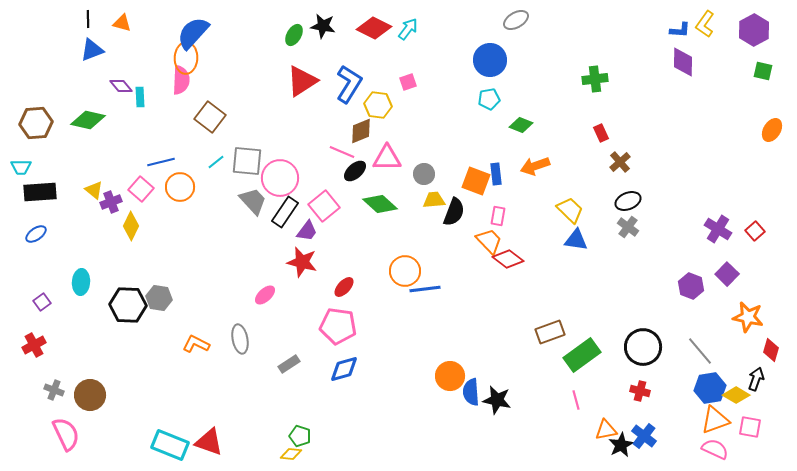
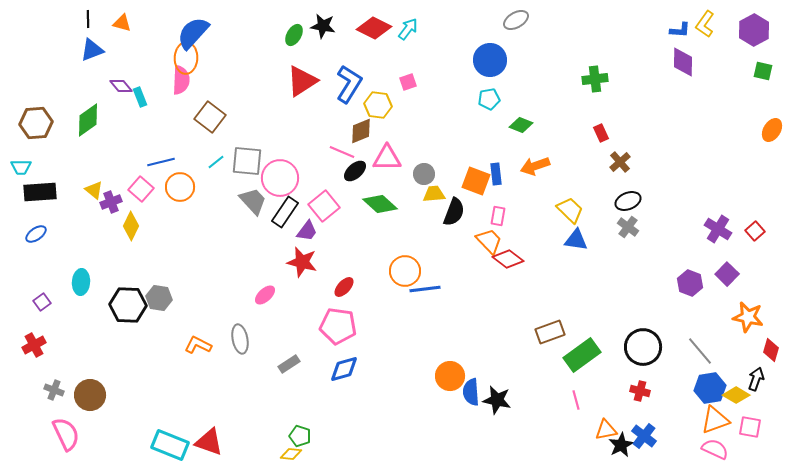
cyan rectangle at (140, 97): rotated 18 degrees counterclockwise
green diamond at (88, 120): rotated 48 degrees counterclockwise
yellow trapezoid at (434, 200): moved 6 px up
purple hexagon at (691, 286): moved 1 px left, 3 px up
orange L-shape at (196, 344): moved 2 px right, 1 px down
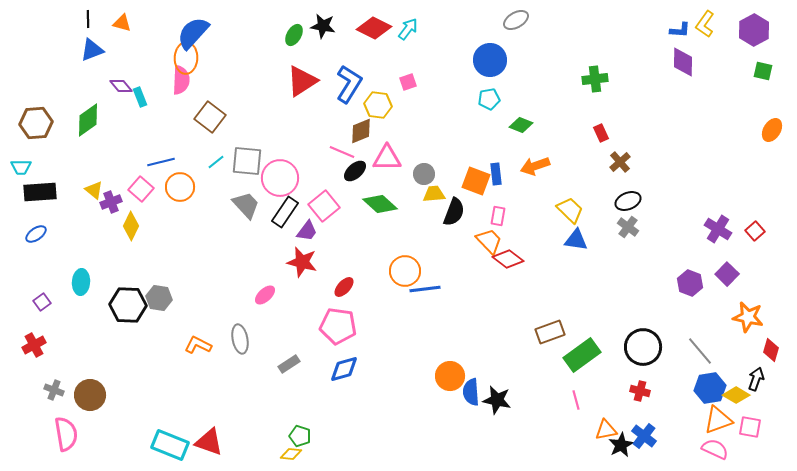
gray trapezoid at (253, 201): moved 7 px left, 4 px down
orange triangle at (715, 420): moved 3 px right
pink semicircle at (66, 434): rotated 16 degrees clockwise
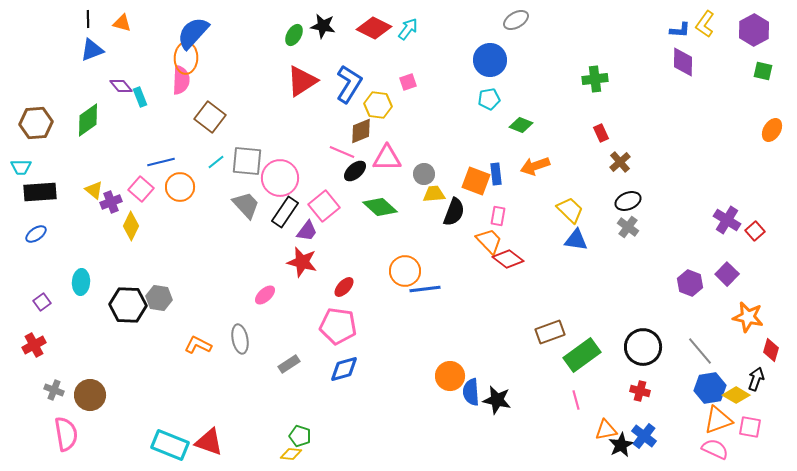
green diamond at (380, 204): moved 3 px down
purple cross at (718, 229): moved 9 px right, 9 px up
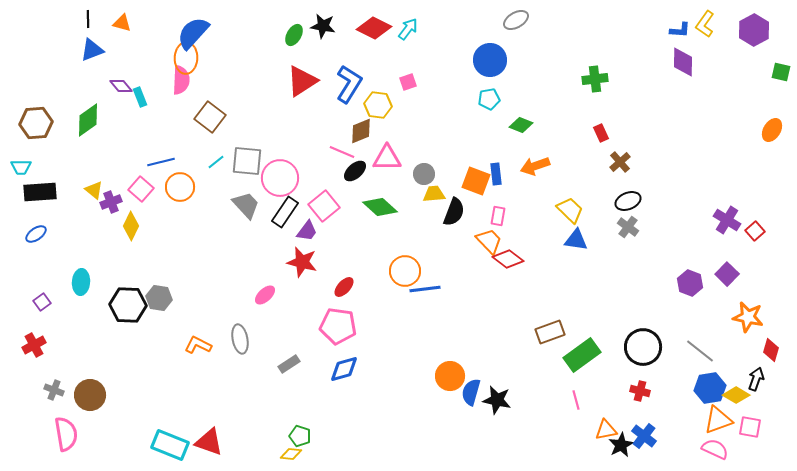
green square at (763, 71): moved 18 px right, 1 px down
gray line at (700, 351): rotated 12 degrees counterclockwise
blue semicircle at (471, 392): rotated 20 degrees clockwise
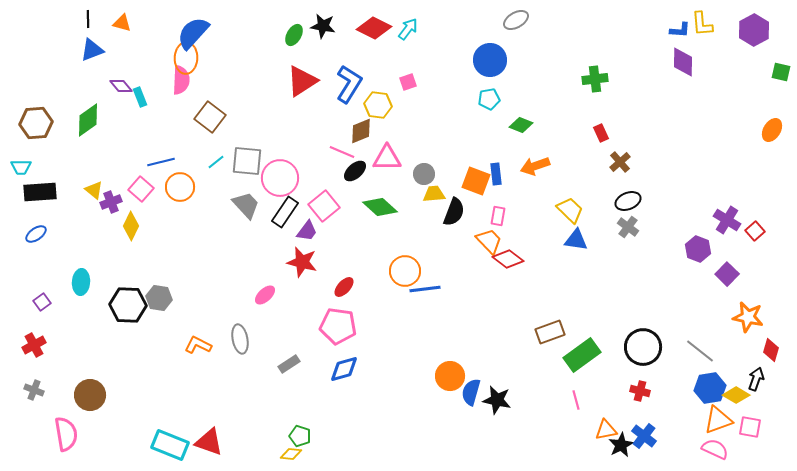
yellow L-shape at (705, 24): moved 3 px left; rotated 40 degrees counterclockwise
purple hexagon at (690, 283): moved 8 px right, 34 px up
gray cross at (54, 390): moved 20 px left
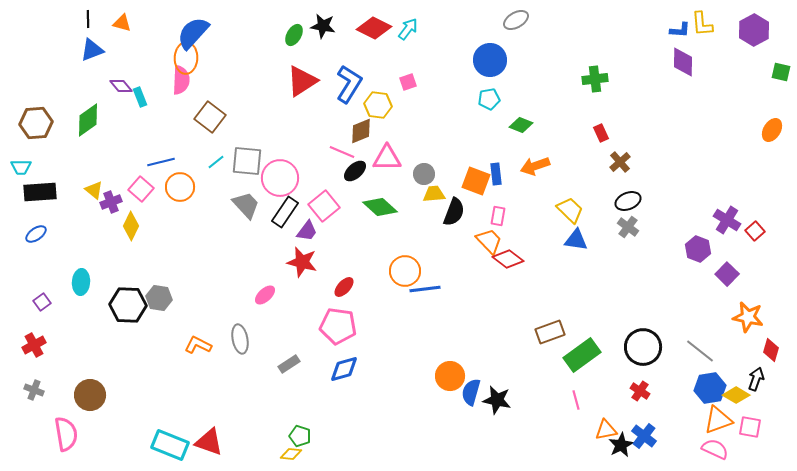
red cross at (640, 391): rotated 18 degrees clockwise
